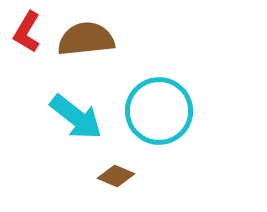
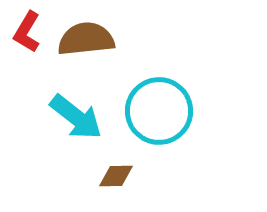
brown diamond: rotated 24 degrees counterclockwise
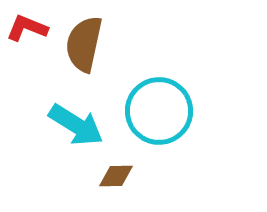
red L-shape: moved 4 px up; rotated 81 degrees clockwise
brown semicircle: moved 2 px left, 5 px down; rotated 72 degrees counterclockwise
cyan arrow: moved 8 px down; rotated 6 degrees counterclockwise
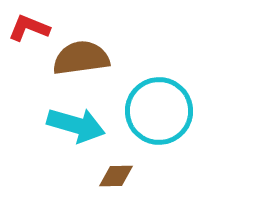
red L-shape: moved 2 px right
brown semicircle: moved 3 px left, 14 px down; rotated 70 degrees clockwise
cyan arrow: rotated 16 degrees counterclockwise
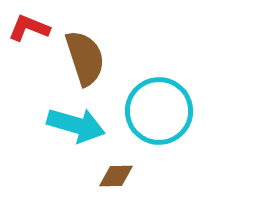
brown semicircle: moved 4 px right; rotated 80 degrees clockwise
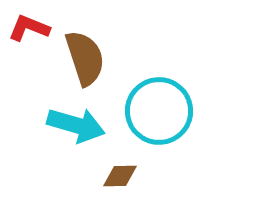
brown diamond: moved 4 px right
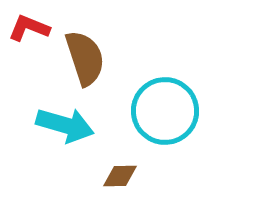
cyan circle: moved 6 px right
cyan arrow: moved 11 px left
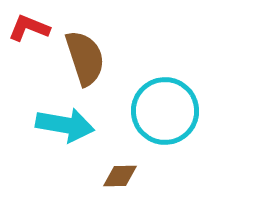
cyan arrow: rotated 6 degrees counterclockwise
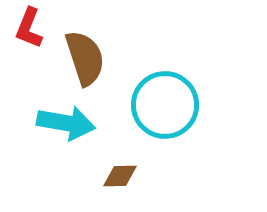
red L-shape: rotated 90 degrees counterclockwise
cyan circle: moved 6 px up
cyan arrow: moved 1 px right, 2 px up
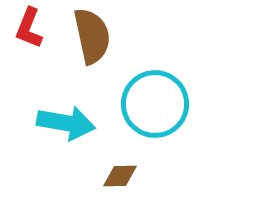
brown semicircle: moved 7 px right, 22 px up; rotated 6 degrees clockwise
cyan circle: moved 10 px left, 1 px up
